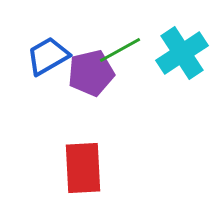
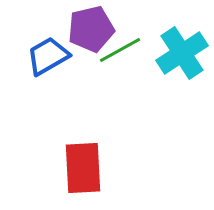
purple pentagon: moved 44 px up
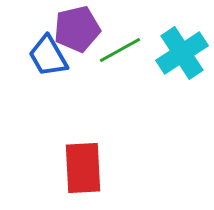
purple pentagon: moved 14 px left
blue trapezoid: rotated 90 degrees counterclockwise
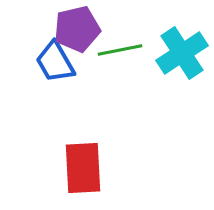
green line: rotated 18 degrees clockwise
blue trapezoid: moved 7 px right, 6 px down
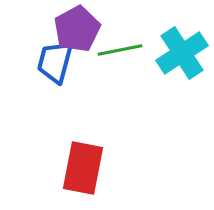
purple pentagon: rotated 15 degrees counterclockwise
blue trapezoid: rotated 45 degrees clockwise
red rectangle: rotated 14 degrees clockwise
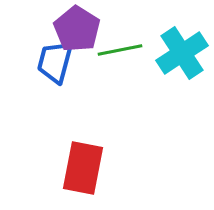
purple pentagon: rotated 12 degrees counterclockwise
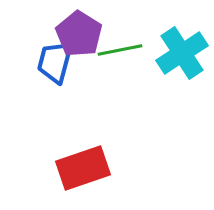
purple pentagon: moved 2 px right, 5 px down
red rectangle: rotated 60 degrees clockwise
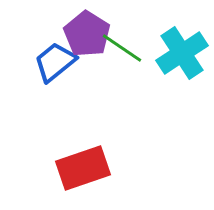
purple pentagon: moved 8 px right
green line: moved 2 px right, 2 px up; rotated 45 degrees clockwise
blue trapezoid: rotated 36 degrees clockwise
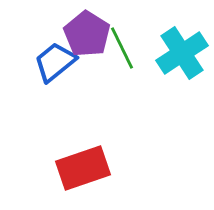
green line: rotated 30 degrees clockwise
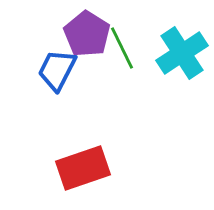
blue trapezoid: moved 2 px right, 8 px down; rotated 24 degrees counterclockwise
